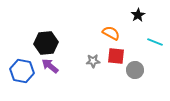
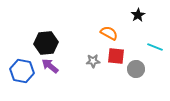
orange semicircle: moved 2 px left
cyan line: moved 5 px down
gray circle: moved 1 px right, 1 px up
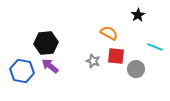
gray star: rotated 24 degrees clockwise
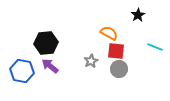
red square: moved 5 px up
gray star: moved 2 px left; rotated 24 degrees clockwise
gray circle: moved 17 px left
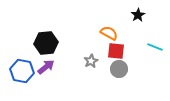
purple arrow: moved 4 px left, 1 px down; rotated 102 degrees clockwise
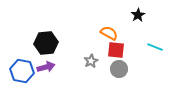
red square: moved 1 px up
purple arrow: rotated 24 degrees clockwise
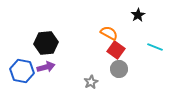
red square: rotated 30 degrees clockwise
gray star: moved 21 px down
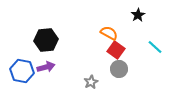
black hexagon: moved 3 px up
cyan line: rotated 21 degrees clockwise
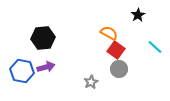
black hexagon: moved 3 px left, 2 px up
